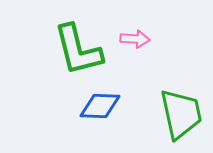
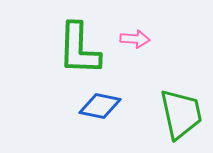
green L-shape: moved 1 px right, 1 px up; rotated 16 degrees clockwise
blue diamond: rotated 9 degrees clockwise
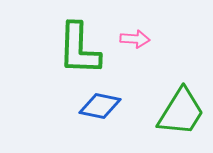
green trapezoid: moved 2 px up; rotated 44 degrees clockwise
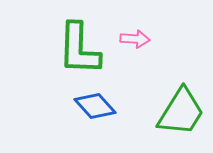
blue diamond: moved 5 px left; rotated 36 degrees clockwise
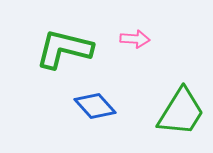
green L-shape: moved 15 px left; rotated 102 degrees clockwise
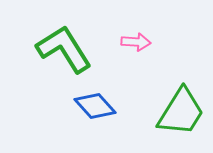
pink arrow: moved 1 px right, 3 px down
green L-shape: rotated 44 degrees clockwise
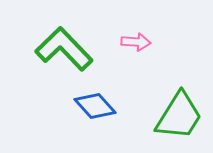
green L-shape: rotated 12 degrees counterclockwise
green trapezoid: moved 2 px left, 4 px down
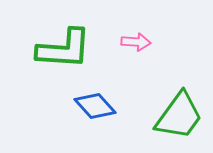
green L-shape: rotated 138 degrees clockwise
green trapezoid: rotated 4 degrees clockwise
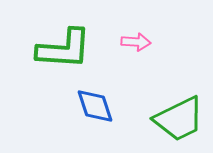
blue diamond: rotated 24 degrees clockwise
green trapezoid: moved 3 px down; rotated 28 degrees clockwise
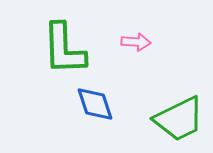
green L-shape: rotated 84 degrees clockwise
blue diamond: moved 2 px up
